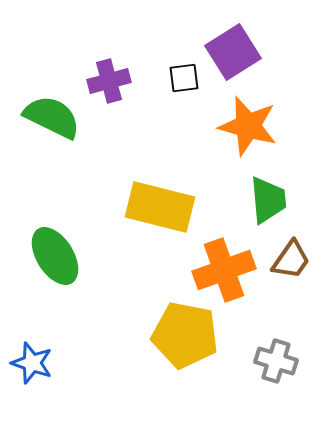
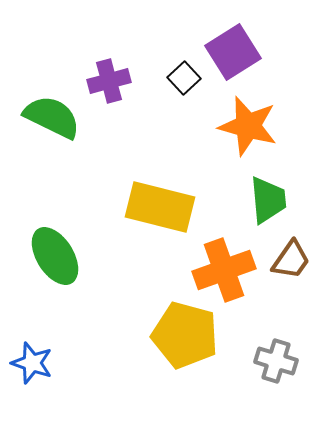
black square: rotated 36 degrees counterclockwise
yellow pentagon: rotated 4 degrees clockwise
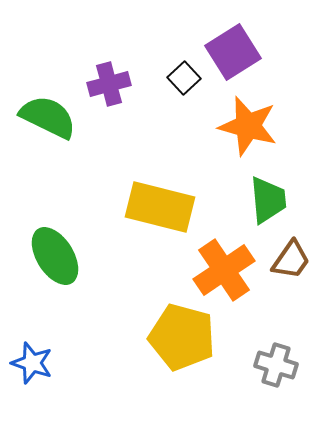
purple cross: moved 3 px down
green semicircle: moved 4 px left
orange cross: rotated 14 degrees counterclockwise
yellow pentagon: moved 3 px left, 2 px down
gray cross: moved 4 px down
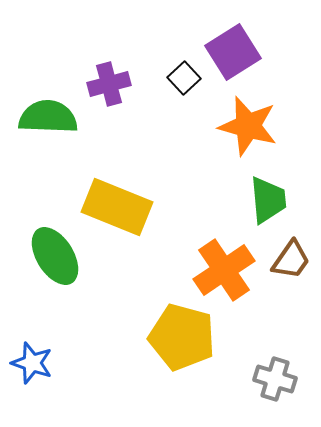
green semicircle: rotated 24 degrees counterclockwise
yellow rectangle: moved 43 px left; rotated 8 degrees clockwise
gray cross: moved 1 px left, 14 px down
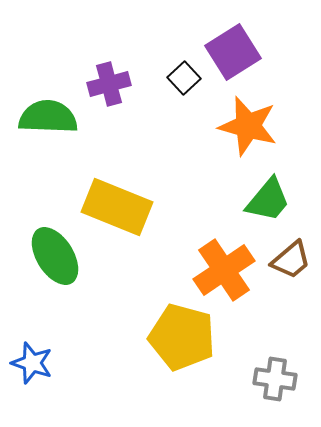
green trapezoid: rotated 45 degrees clockwise
brown trapezoid: rotated 15 degrees clockwise
gray cross: rotated 9 degrees counterclockwise
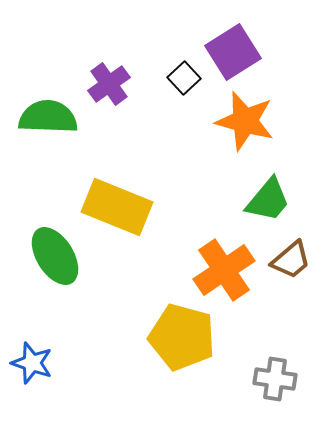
purple cross: rotated 21 degrees counterclockwise
orange star: moved 3 px left, 5 px up
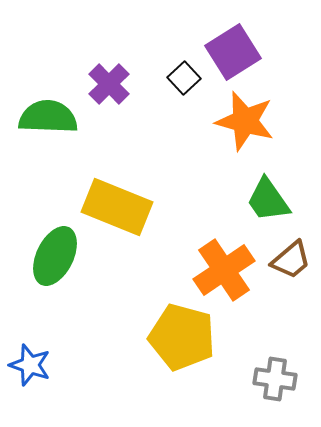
purple cross: rotated 9 degrees counterclockwise
green trapezoid: rotated 105 degrees clockwise
green ellipse: rotated 58 degrees clockwise
blue star: moved 2 px left, 2 px down
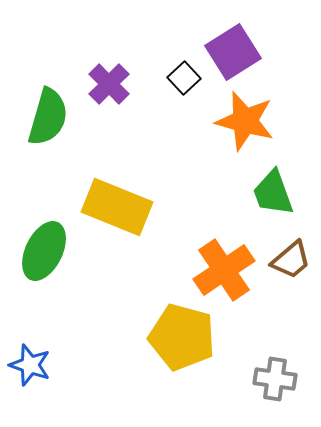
green semicircle: rotated 104 degrees clockwise
green trapezoid: moved 5 px right, 7 px up; rotated 15 degrees clockwise
green ellipse: moved 11 px left, 5 px up
